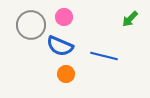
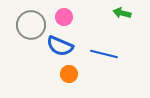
green arrow: moved 8 px left, 6 px up; rotated 60 degrees clockwise
blue line: moved 2 px up
orange circle: moved 3 px right
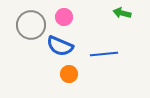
blue line: rotated 20 degrees counterclockwise
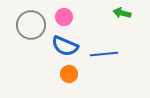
blue semicircle: moved 5 px right
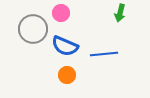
green arrow: moved 2 px left; rotated 90 degrees counterclockwise
pink circle: moved 3 px left, 4 px up
gray circle: moved 2 px right, 4 px down
orange circle: moved 2 px left, 1 px down
